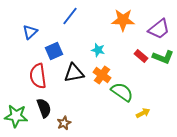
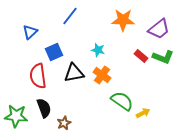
blue square: moved 1 px down
green semicircle: moved 9 px down
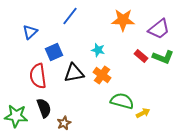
green semicircle: rotated 20 degrees counterclockwise
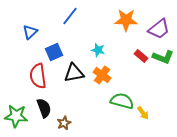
orange star: moved 3 px right
yellow arrow: rotated 80 degrees clockwise
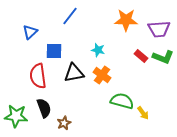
purple trapezoid: rotated 35 degrees clockwise
blue square: moved 1 px up; rotated 24 degrees clockwise
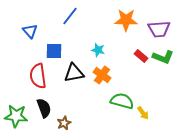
blue triangle: moved 1 px up; rotated 28 degrees counterclockwise
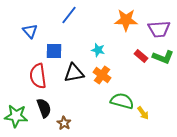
blue line: moved 1 px left, 1 px up
brown star: rotated 16 degrees counterclockwise
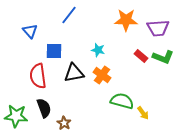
purple trapezoid: moved 1 px left, 1 px up
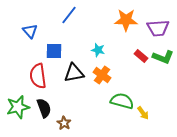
green star: moved 2 px right, 9 px up; rotated 20 degrees counterclockwise
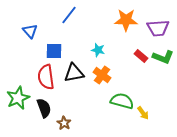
red semicircle: moved 8 px right, 1 px down
green star: moved 9 px up; rotated 10 degrees counterclockwise
